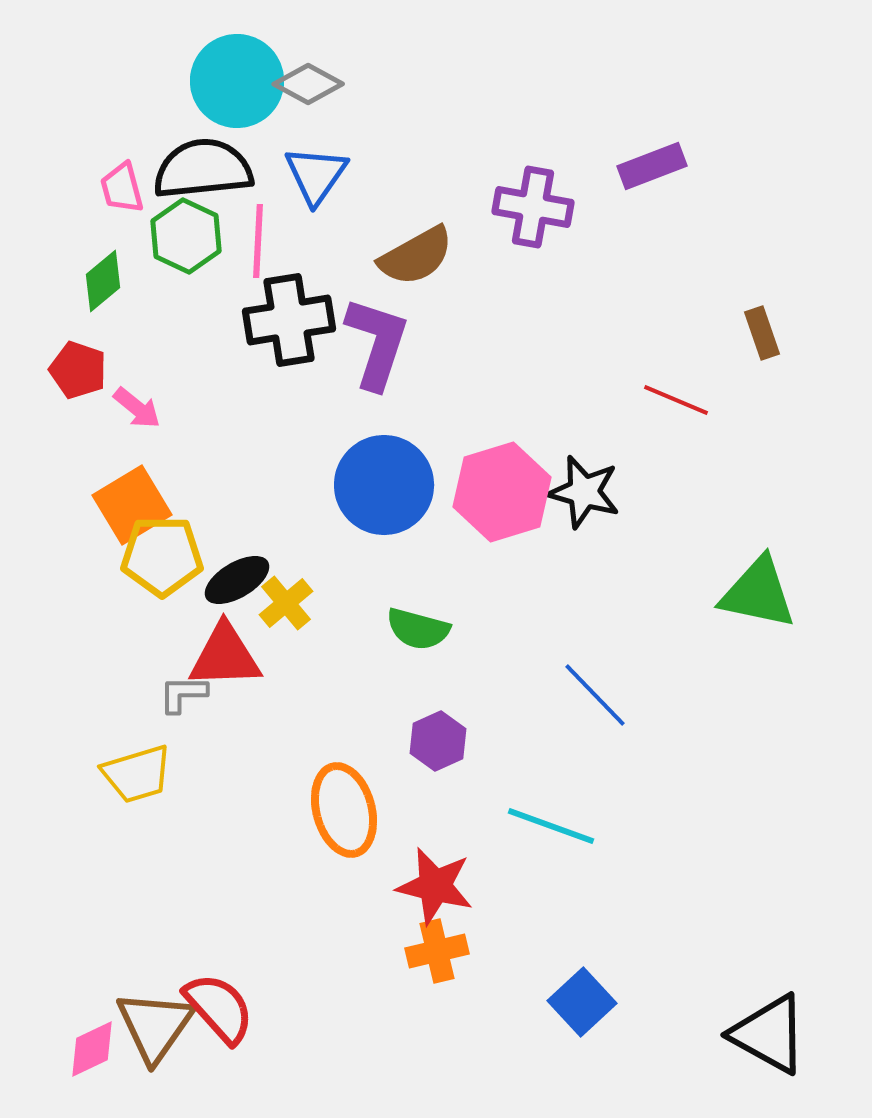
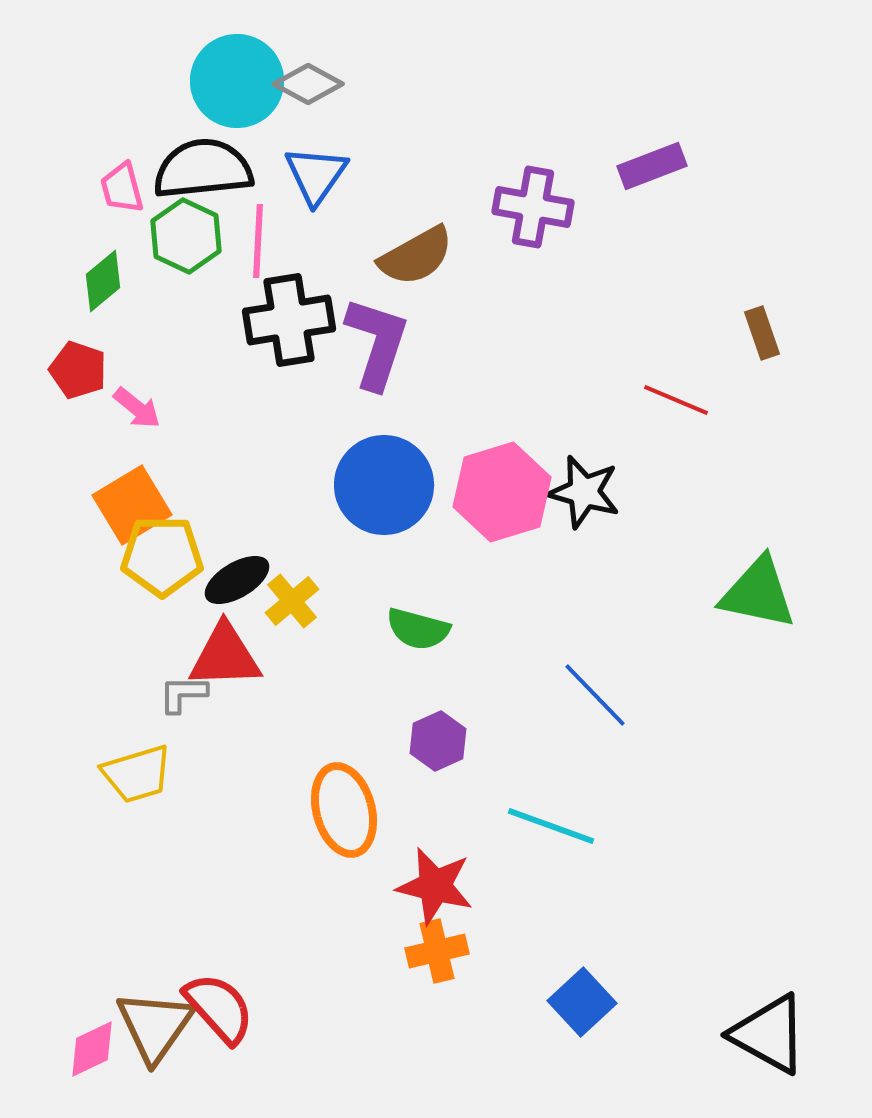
yellow cross: moved 6 px right, 2 px up
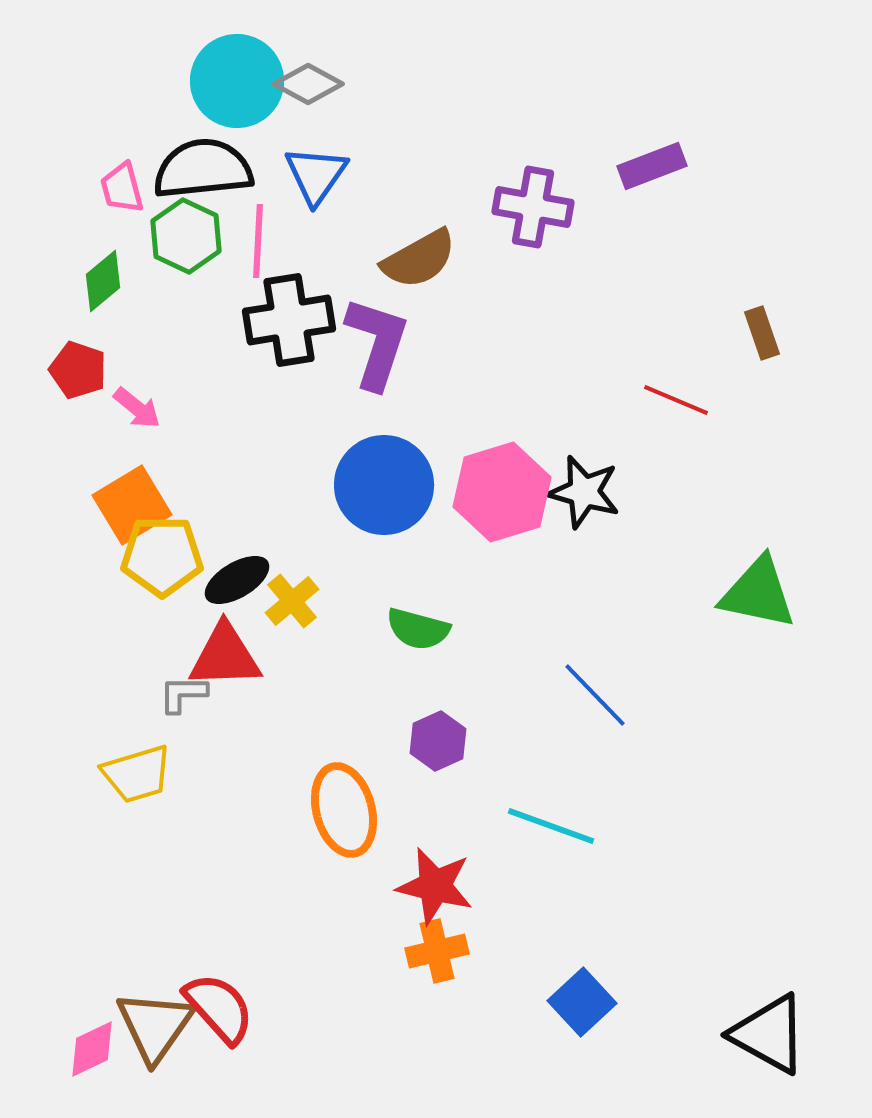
brown semicircle: moved 3 px right, 3 px down
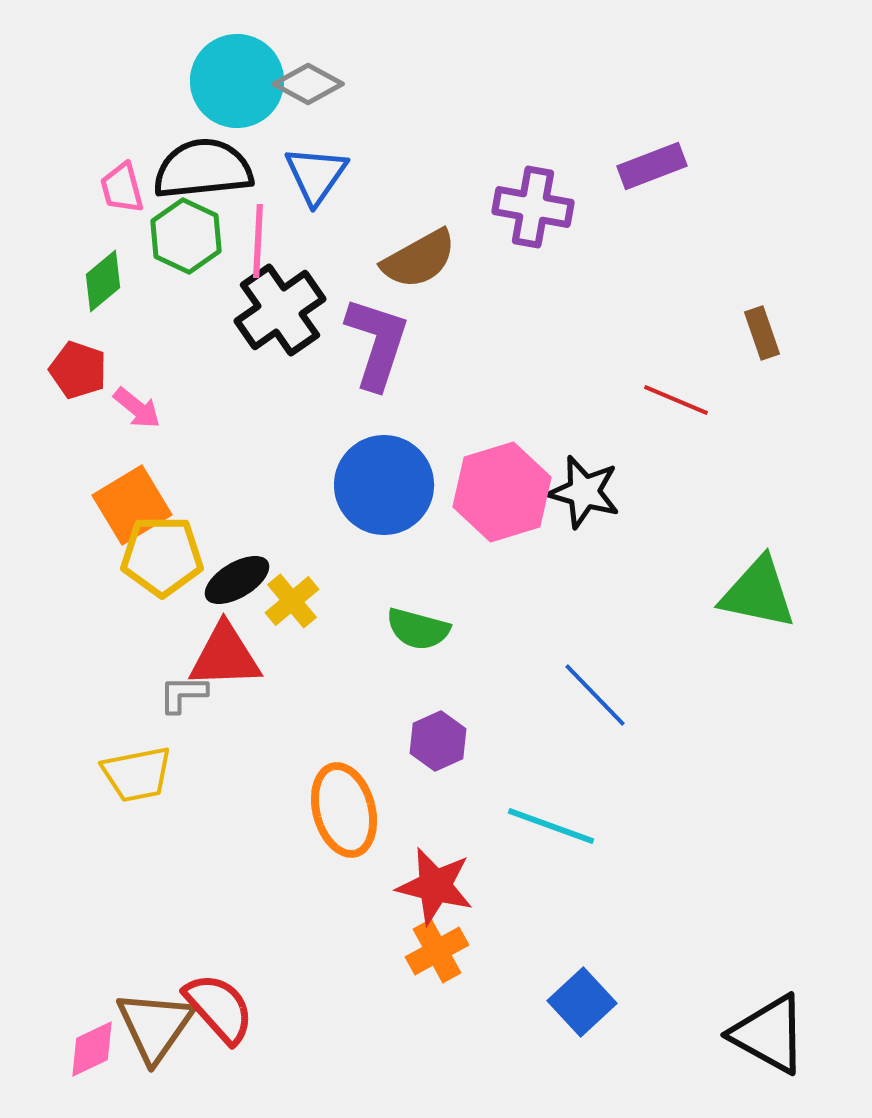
black cross: moved 9 px left, 10 px up; rotated 26 degrees counterclockwise
yellow trapezoid: rotated 6 degrees clockwise
orange cross: rotated 16 degrees counterclockwise
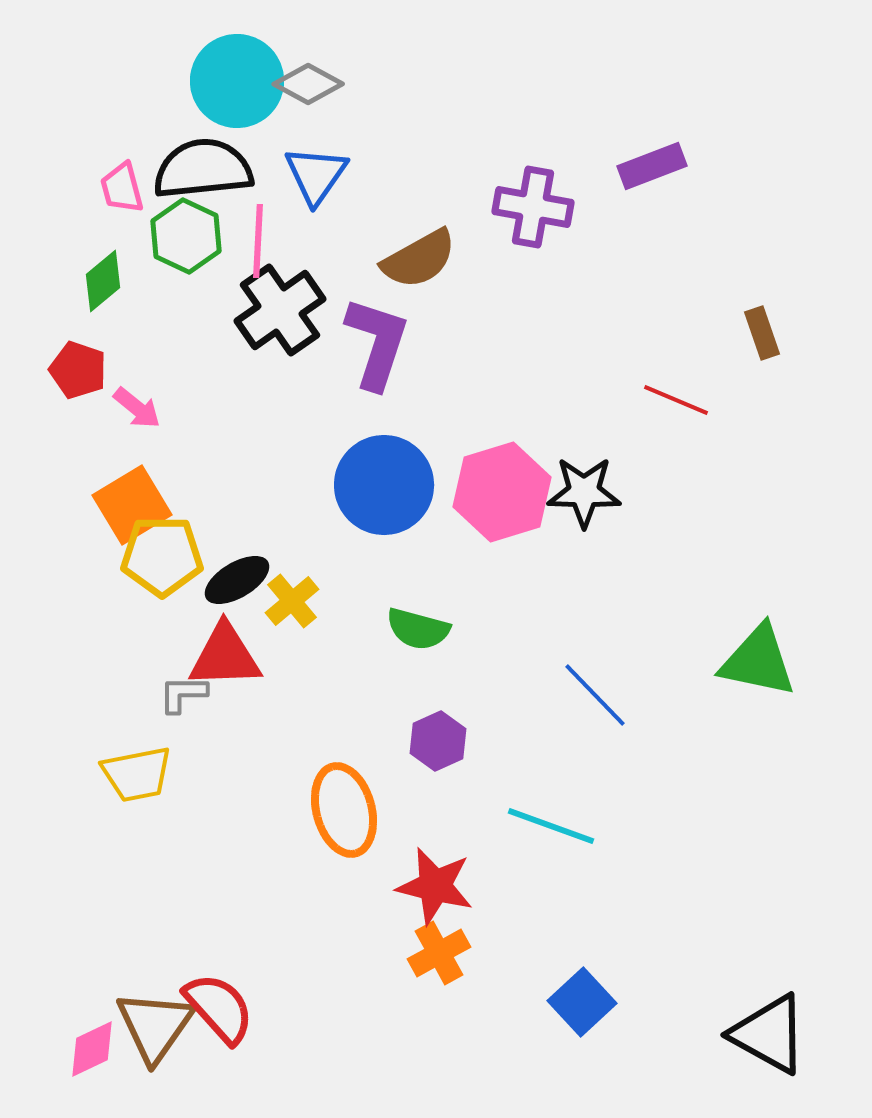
black star: rotated 14 degrees counterclockwise
green triangle: moved 68 px down
orange cross: moved 2 px right, 2 px down
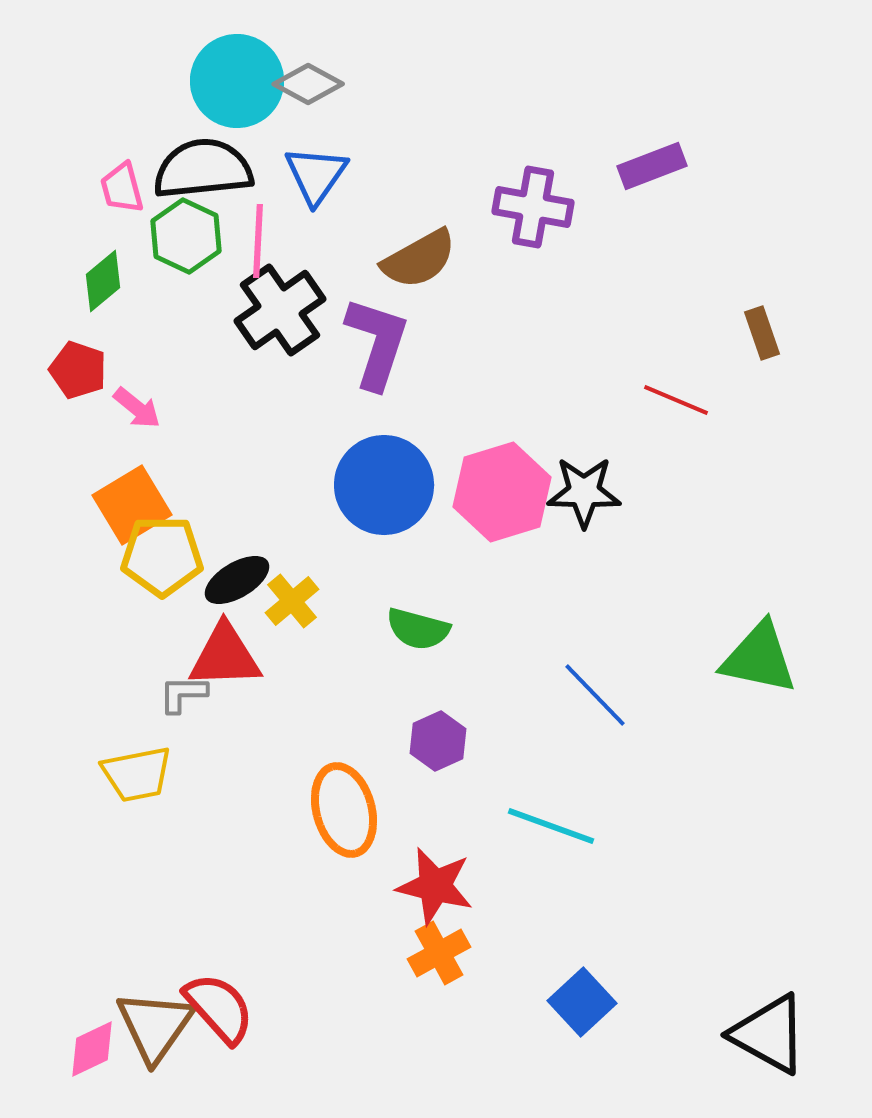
green triangle: moved 1 px right, 3 px up
